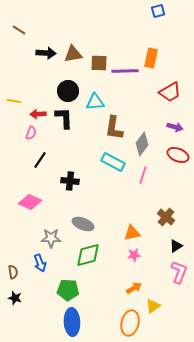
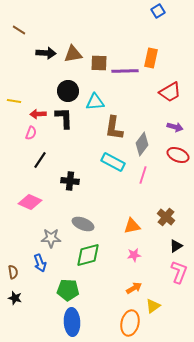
blue square: rotated 16 degrees counterclockwise
orange triangle: moved 7 px up
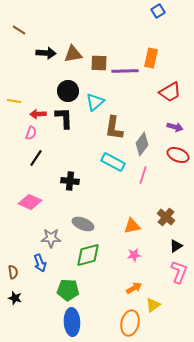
cyan triangle: rotated 36 degrees counterclockwise
black line: moved 4 px left, 2 px up
yellow triangle: moved 1 px up
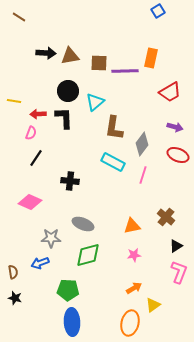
brown line: moved 13 px up
brown triangle: moved 3 px left, 2 px down
blue arrow: rotated 90 degrees clockwise
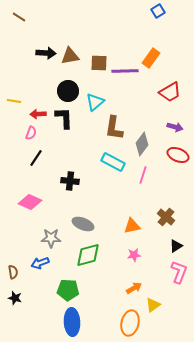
orange rectangle: rotated 24 degrees clockwise
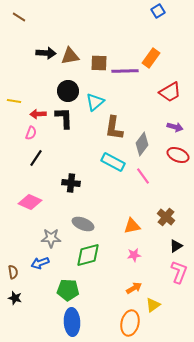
pink line: moved 1 px down; rotated 54 degrees counterclockwise
black cross: moved 1 px right, 2 px down
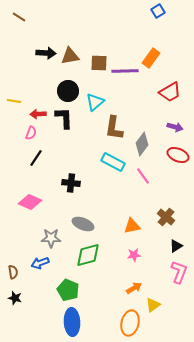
green pentagon: rotated 20 degrees clockwise
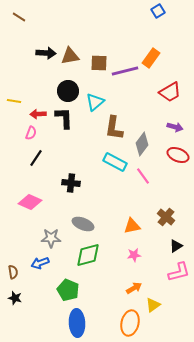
purple line: rotated 12 degrees counterclockwise
cyan rectangle: moved 2 px right
pink L-shape: rotated 55 degrees clockwise
blue ellipse: moved 5 px right, 1 px down
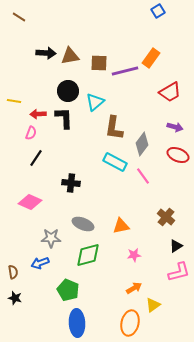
orange triangle: moved 11 px left
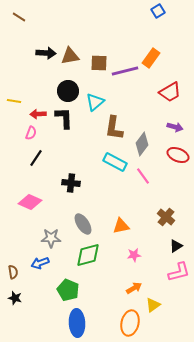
gray ellipse: rotated 35 degrees clockwise
